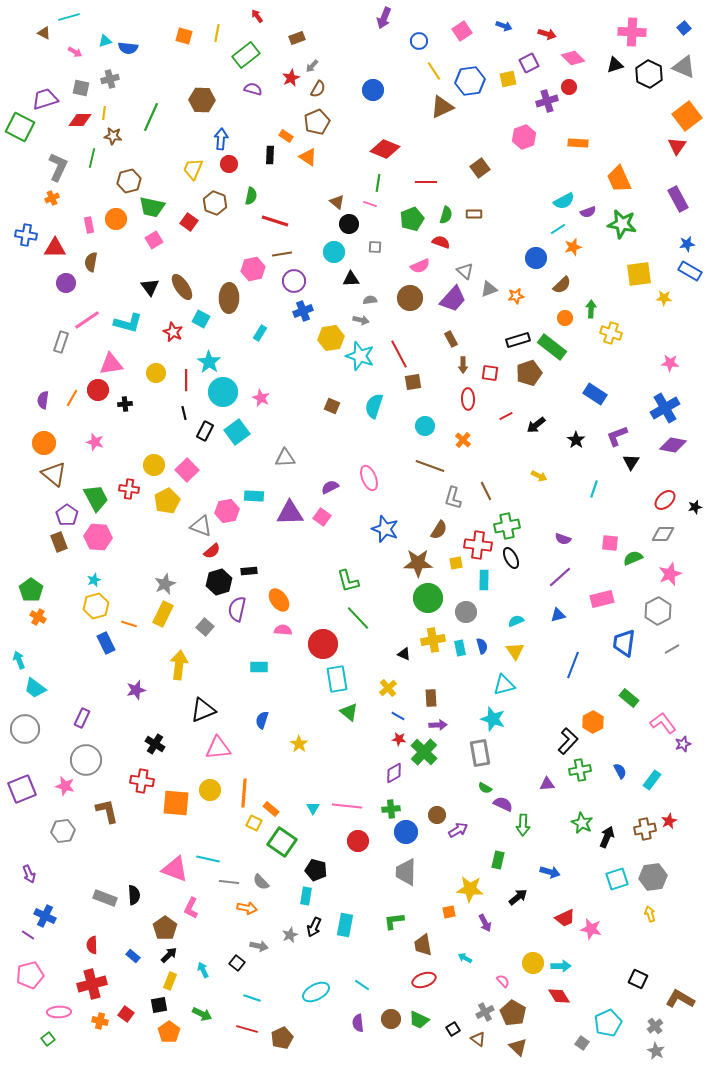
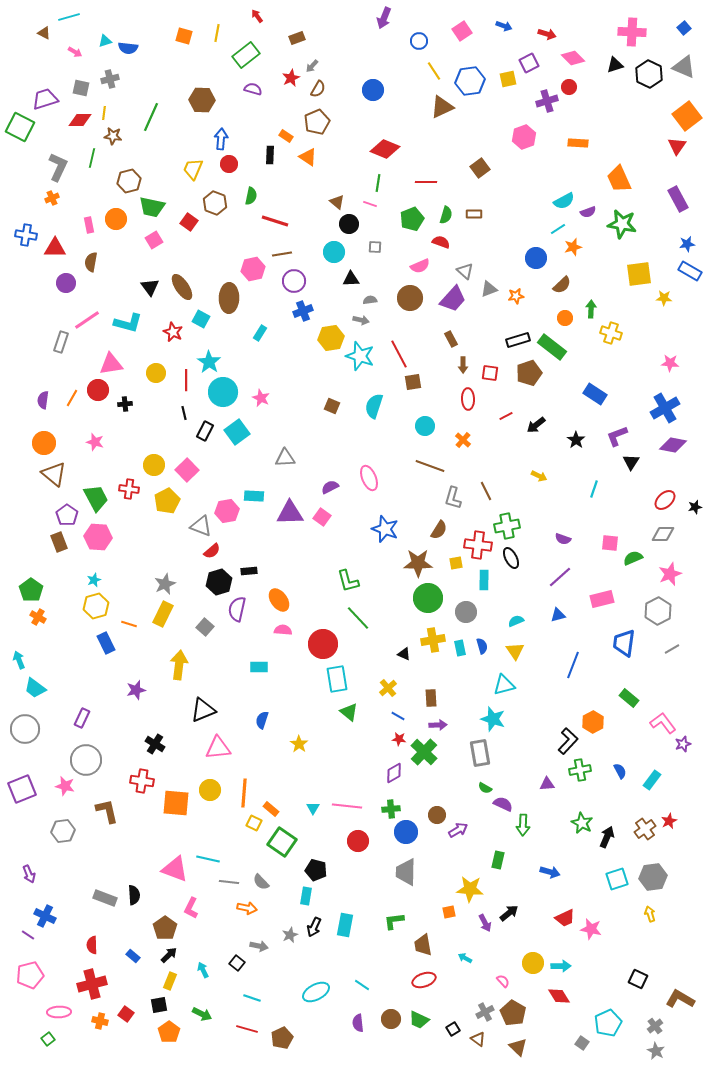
brown cross at (645, 829): rotated 25 degrees counterclockwise
black arrow at (518, 897): moved 9 px left, 16 px down
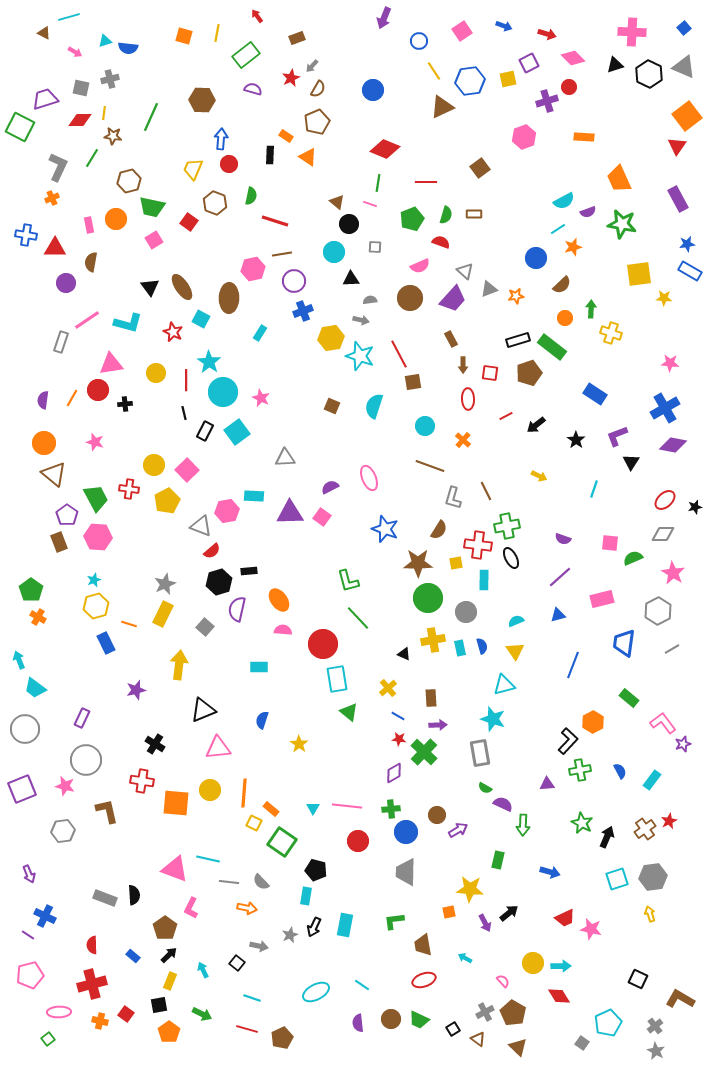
orange rectangle at (578, 143): moved 6 px right, 6 px up
green line at (92, 158): rotated 18 degrees clockwise
pink star at (670, 574): moved 3 px right, 1 px up; rotated 20 degrees counterclockwise
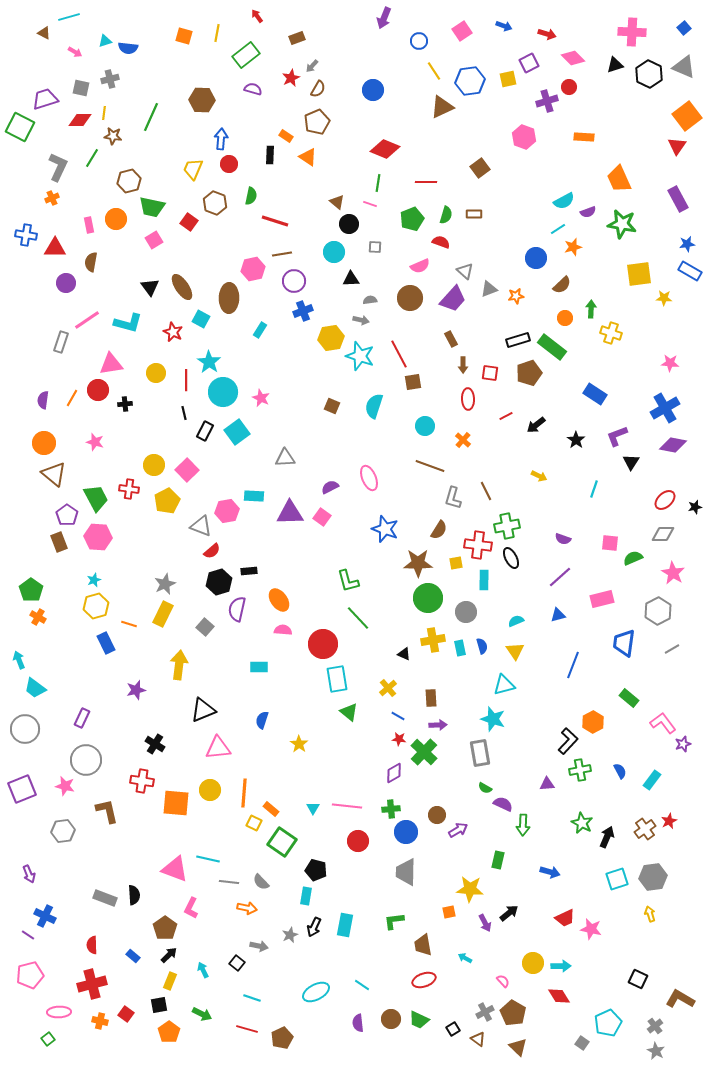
pink hexagon at (524, 137): rotated 20 degrees counterclockwise
cyan rectangle at (260, 333): moved 3 px up
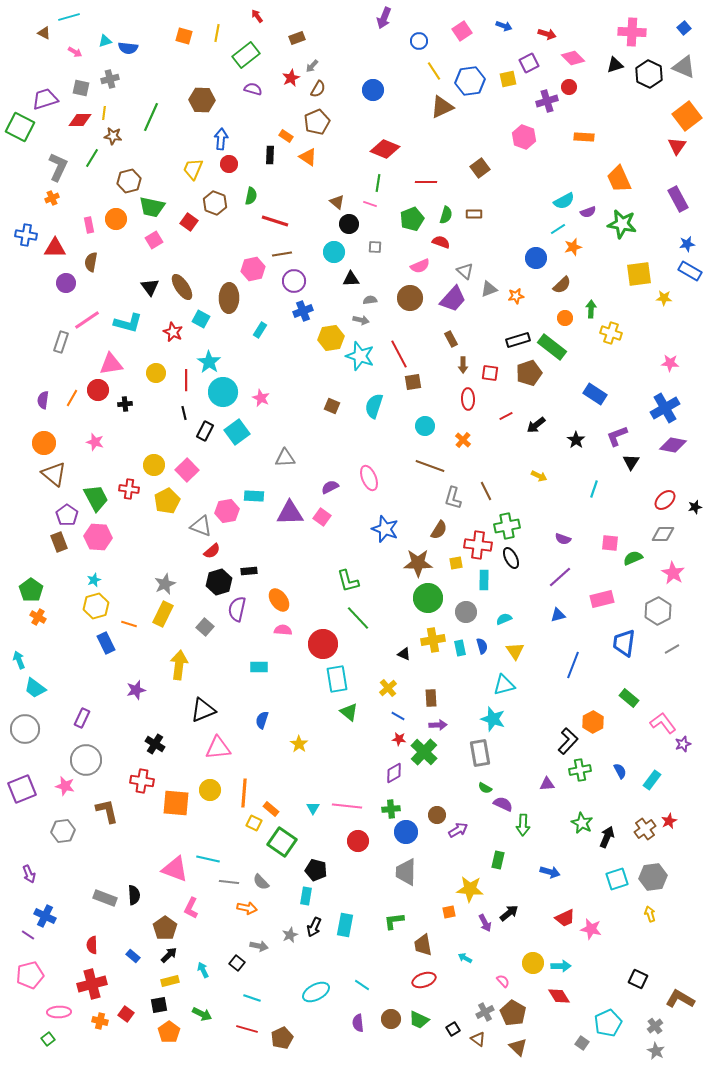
cyan semicircle at (516, 621): moved 12 px left, 2 px up
yellow rectangle at (170, 981): rotated 54 degrees clockwise
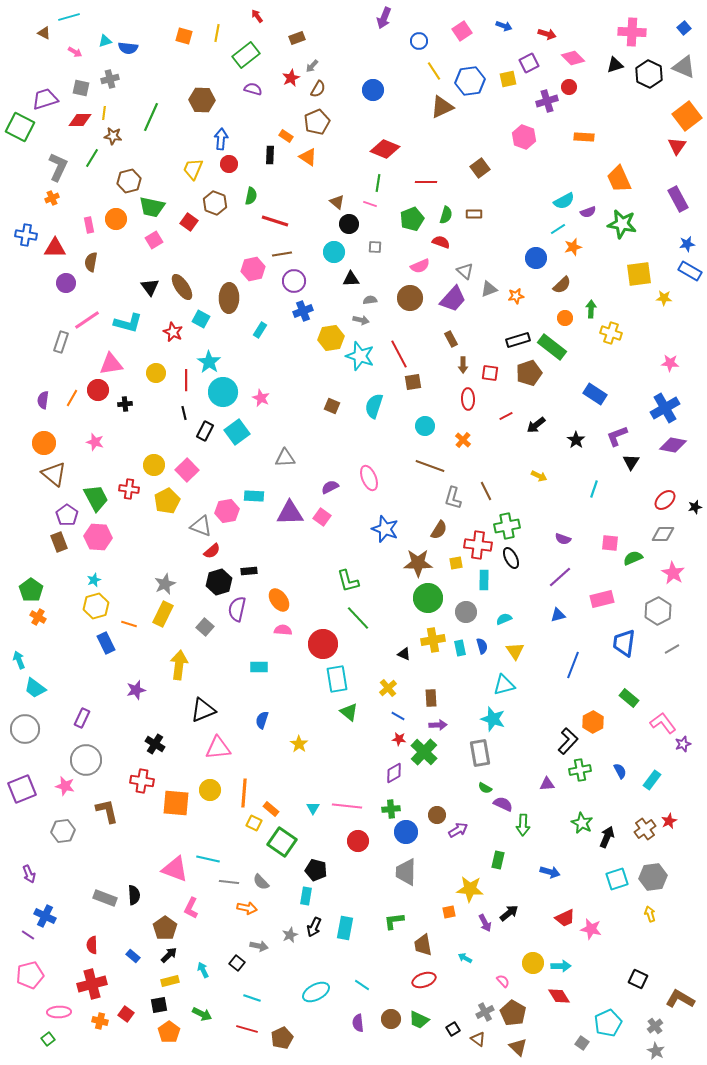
cyan rectangle at (345, 925): moved 3 px down
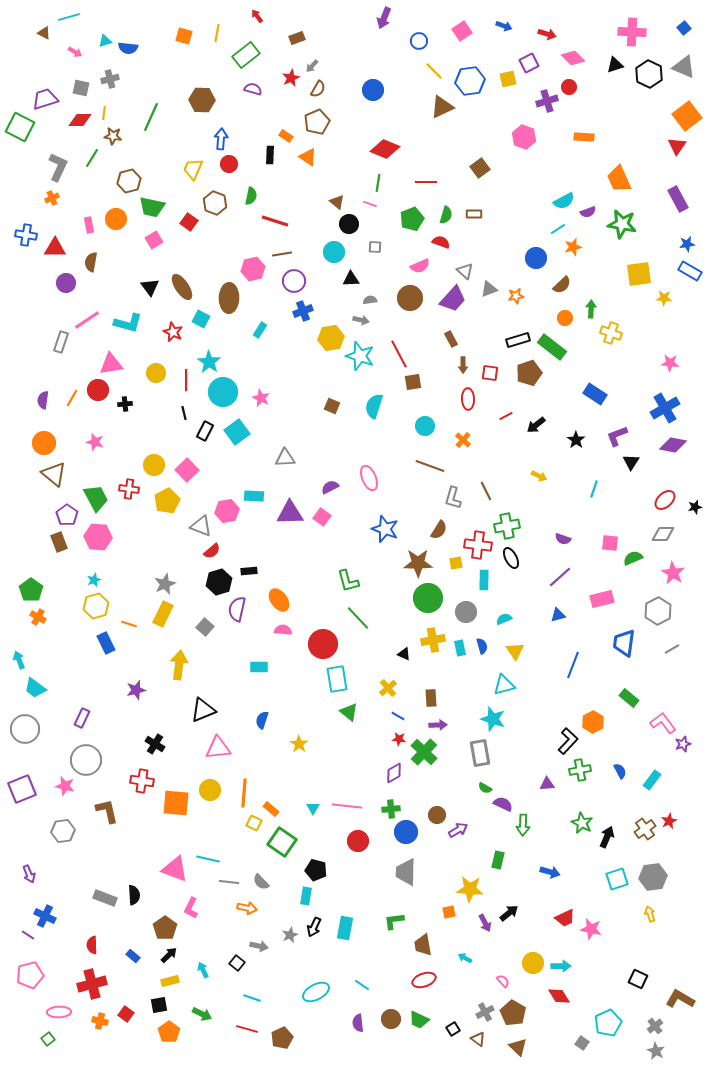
yellow line at (434, 71): rotated 12 degrees counterclockwise
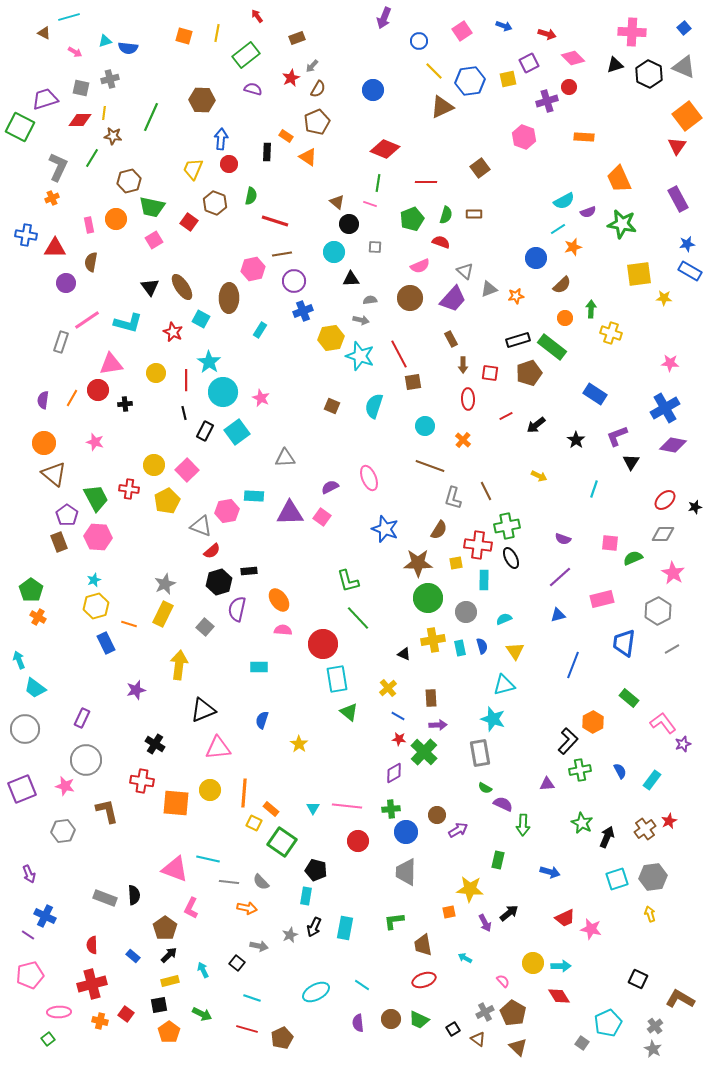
black rectangle at (270, 155): moved 3 px left, 3 px up
gray star at (656, 1051): moved 3 px left, 2 px up
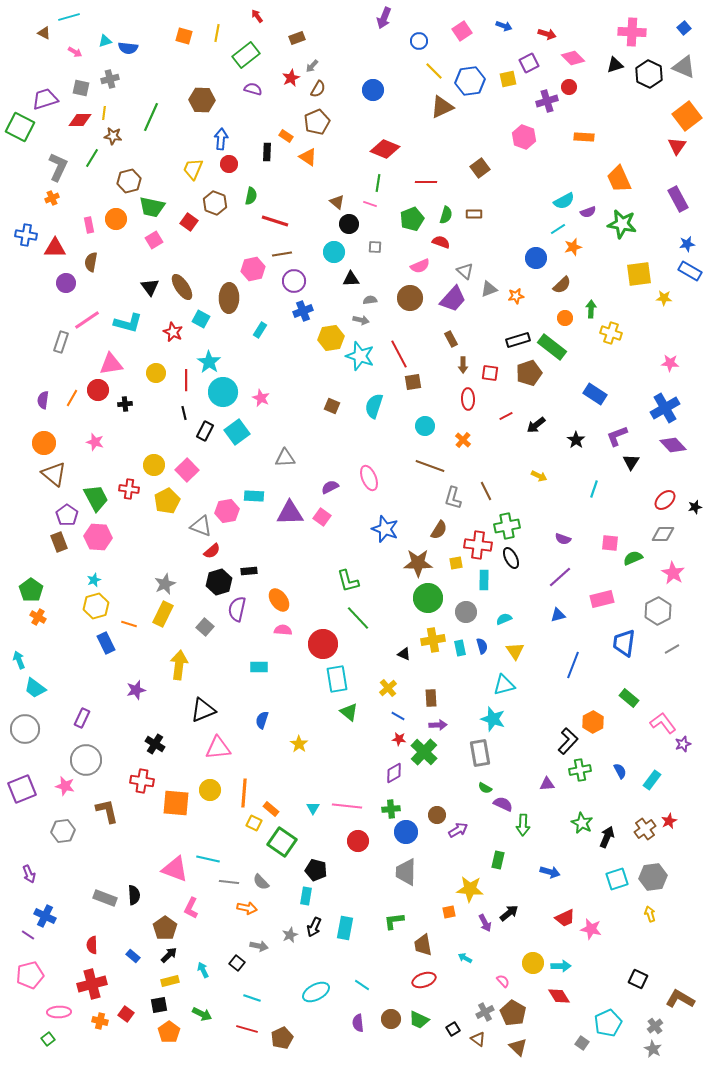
purple diamond at (673, 445): rotated 36 degrees clockwise
